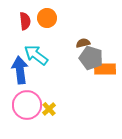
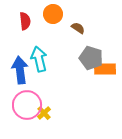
orange circle: moved 6 px right, 4 px up
brown semicircle: moved 5 px left, 15 px up; rotated 48 degrees clockwise
cyan arrow: moved 3 px right, 4 px down; rotated 40 degrees clockwise
yellow cross: moved 5 px left, 4 px down
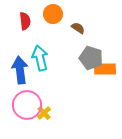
cyan arrow: moved 1 px right, 1 px up
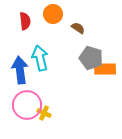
yellow cross: rotated 24 degrees counterclockwise
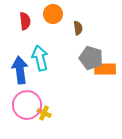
brown semicircle: rotated 48 degrees clockwise
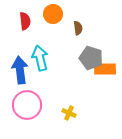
yellow cross: moved 25 px right
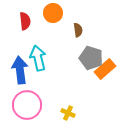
orange circle: moved 1 px up
brown semicircle: moved 2 px down
cyan arrow: moved 2 px left
orange rectangle: rotated 40 degrees counterclockwise
yellow cross: moved 1 px left
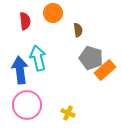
orange rectangle: moved 1 px down
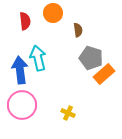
orange rectangle: moved 1 px left, 4 px down
pink circle: moved 5 px left
